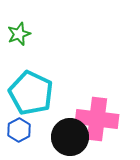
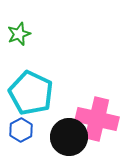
pink cross: rotated 6 degrees clockwise
blue hexagon: moved 2 px right
black circle: moved 1 px left
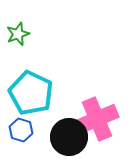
green star: moved 1 px left
pink cross: rotated 36 degrees counterclockwise
blue hexagon: rotated 15 degrees counterclockwise
